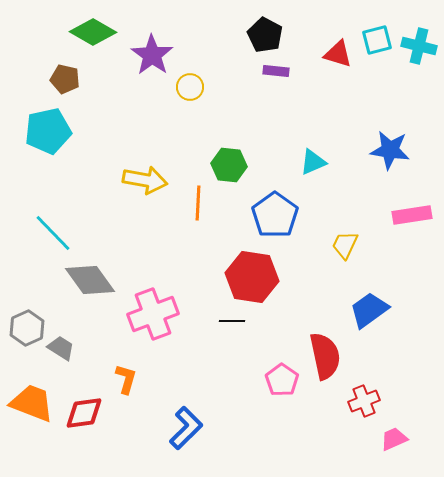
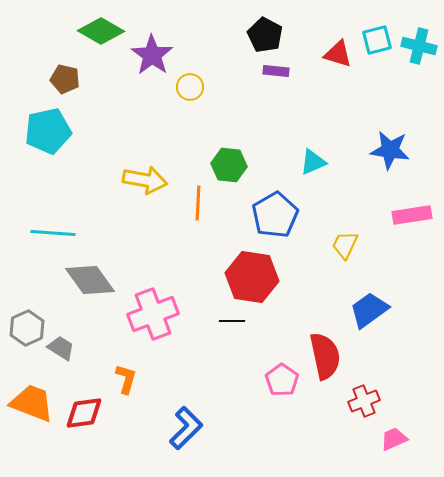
green diamond: moved 8 px right, 1 px up
blue pentagon: rotated 6 degrees clockwise
cyan line: rotated 42 degrees counterclockwise
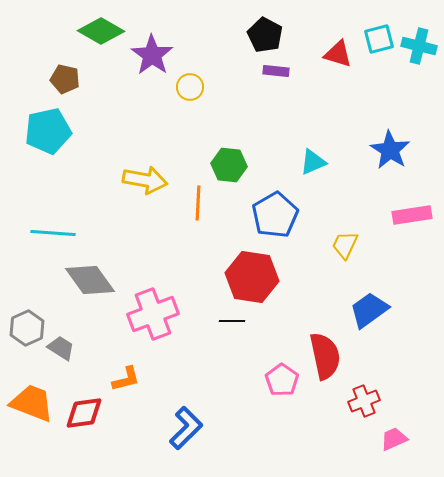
cyan square: moved 2 px right, 1 px up
blue star: rotated 24 degrees clockwise
orange L-shape: rotated 60 degrees clockwise
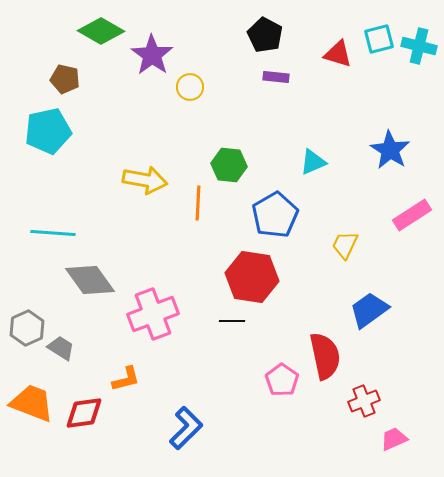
purple rectangle: moved 6 px down
pink rectangle: rotated 24 degrees counterclockwise
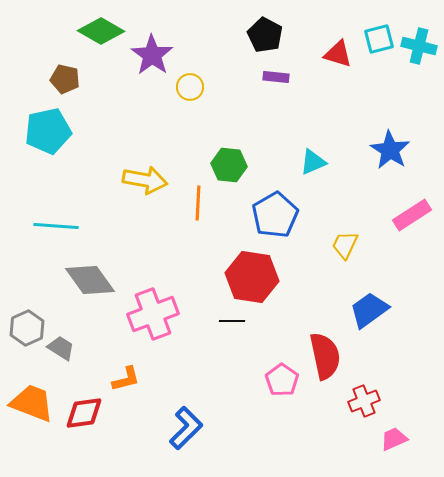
cyan line: moved 3 px right, 7 px up
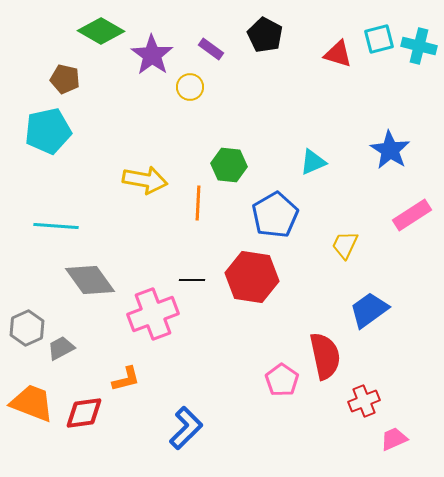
purple rectangle: moved 65 px left, 28 px up; rotated 30 degrees clockwise
black line: moved 40 px left, 41 px up
gray trapezoid: rotated 60 degrees counterclockwise
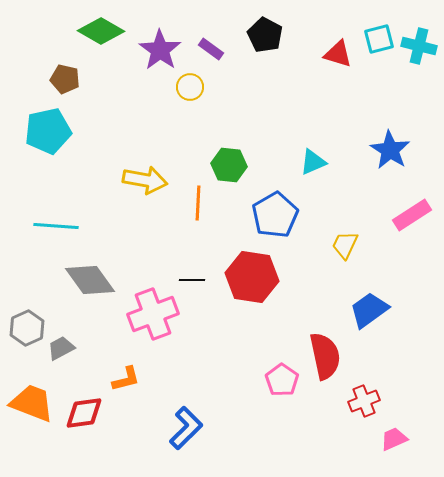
purple star: moved 8 px right, 5 px up
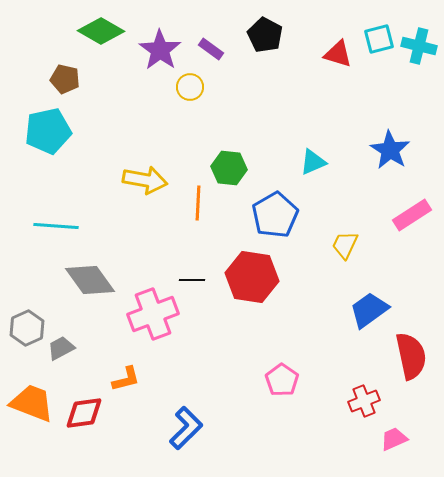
green hexagon: moved 3 px down
red semicircle: moved 86 px right
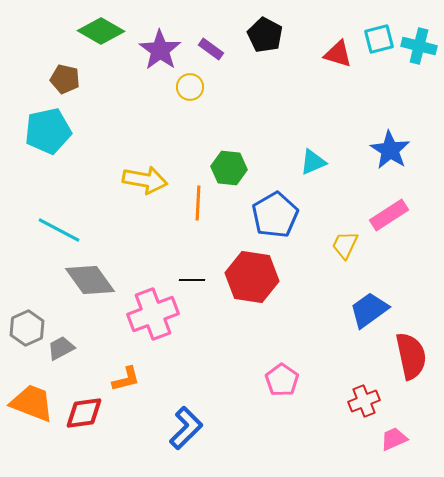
pink rectangle: moved 23 px left
cyan line: moved 3 px right, 4 px down; rotated 24 degrees clockwise
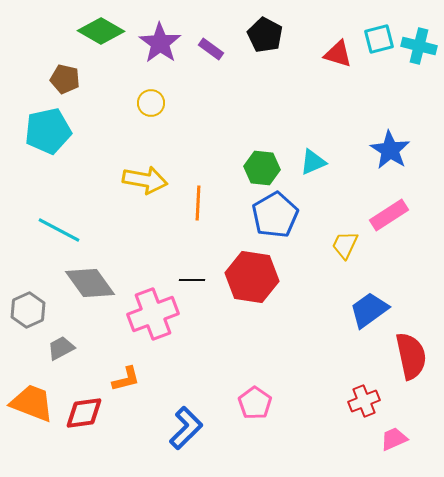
purple star: moved 7 px up
yellow circle: moved 39 px left, 16 px down
green hexagon: moved 33 px right
gray diamond: moved 3 px down
gray hexagon: moved 1 px right, 18 px up
pink pentagon: moved 27 px left, 23 px down
